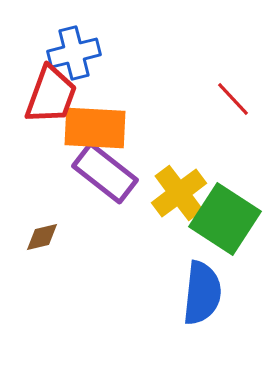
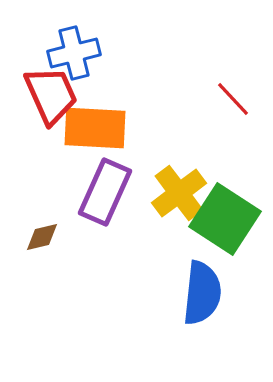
red trapezoid: rotated 44 degrees counterclockwise
purple rectangle: moved 19 px down; rotated 76 degrees clockwise
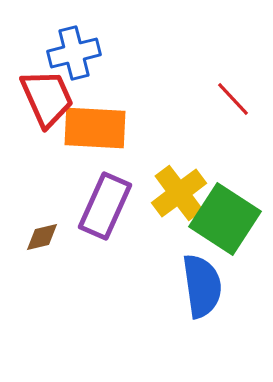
red trapezoid: moved 4 px left, 3 px down
purple rectangle: moved 14 px down
blue semicircle: moved 7 px up; rotated 14 degrees counterclockwise
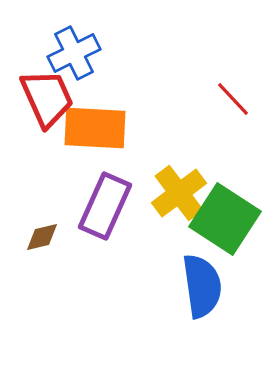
blue cross: rotated 12 degrees counterclockwise
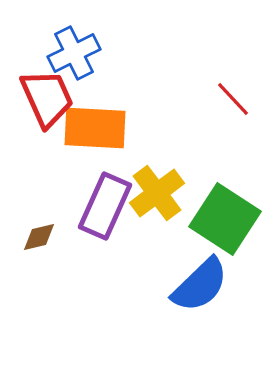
yellow cross: moved 22 px left
brown diamond: moved 3 px left
blue semicircle: moved 2 px left, 1 px up; rotated 54 degrees clockwise
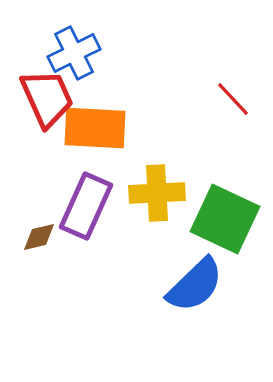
yellow cross: rotated 34 degrees clockwise
purple rectangle: moved 19 px left
green square: rotated 8 degrees counterclockwise
blue semicircle: moved 5 px left
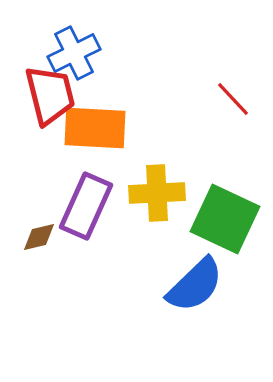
red trapezoid: moved 3 px right, 3 px up; rotated 10 degrees clockwise
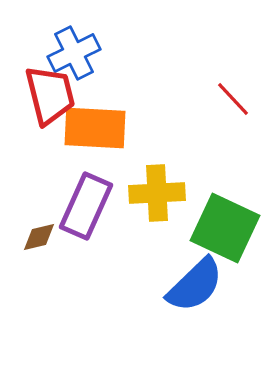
green square: moved 9 px down
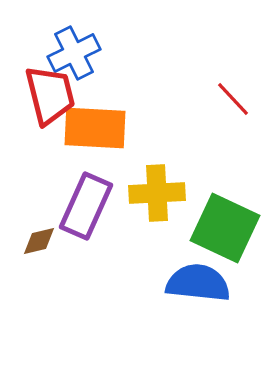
brown diamond: moved 4 px down
blue semicircle: moved 3 px right, 2 px up; rotated 130 degrees counterclockwise
